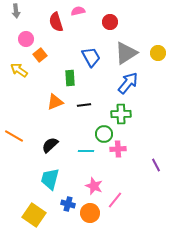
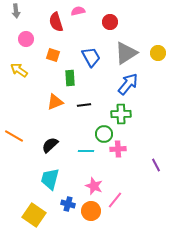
orange square: moved 13 px right; rotated 32 degrees counterclockwise
blue arrow: moved 1 px down
orange circle: moved 1 px right, 2 px up
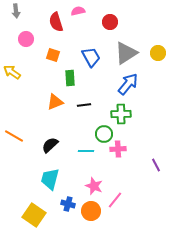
yellow arrow: moved 7 px left, 2 px down
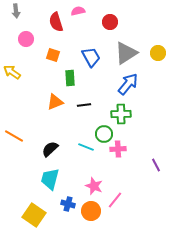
black semicircle: moved 4 px down
cyan line: moved 4 px up; rotated 21 degrees clockwise
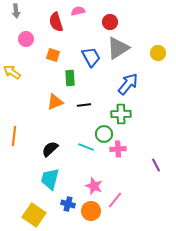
gray triangle: moved 8 px left, 5 px up
orange line: rotated 66 degrees clockwise
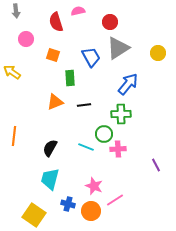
black semicircle: moved 1 px up; rotated 18 degrees counterclockwise
pink line: rotated 18 degrees clockwise
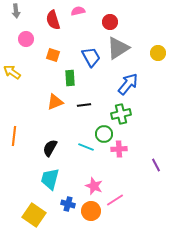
red semicircle: moved 3 px left, 2 px up
green cross: rotated 12 degrees counterclockwise
pink cross: moved 1 px right
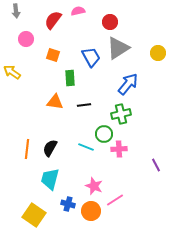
red semicircle: rotated 54 degrees clockwise
orange triangle: rotated 30 degrees clockwise
orange line: moved 13 px right, 13 px down
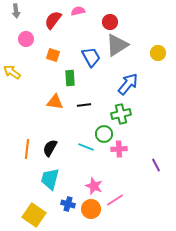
gray triangle: moved 1 px left, 3 px up
orange circle: moved 2 px up
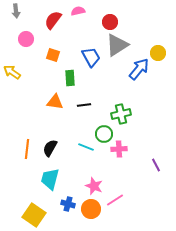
blue arrow: moved 11 px right, 15 px up
